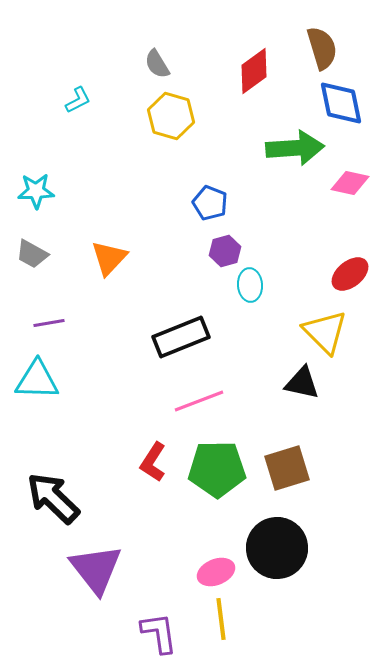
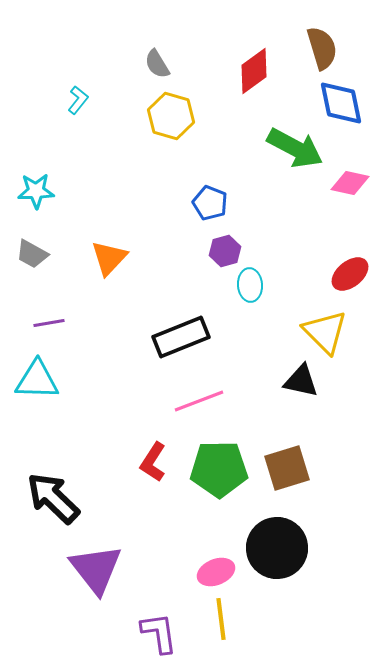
cyan L-shape: rotated 24 degrees counterclockwise
green arrow: rotated 32 degrees clockwise
black triangle: moved 1 px left, 2 px up
green pentagon: moved 2 px right
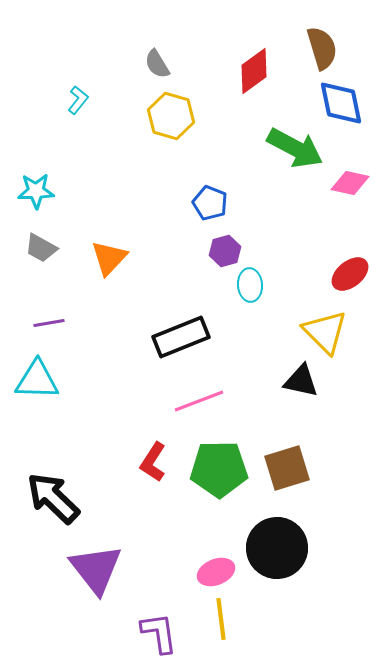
gray trapezoid: moved 9 px right, 6 px up
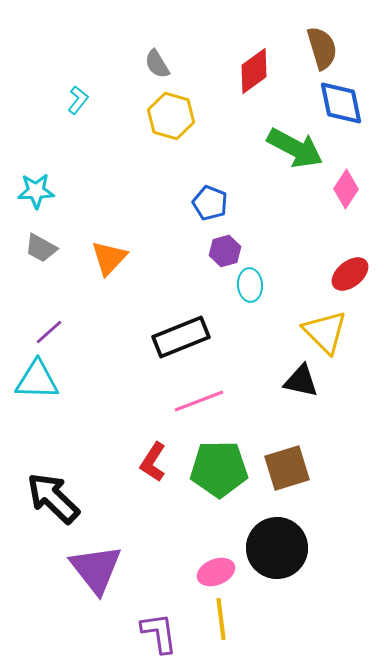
pink diamond: moved 4 px left, 6 px down; rotated 69 degrees counterclockwise
purple line: moved 9 px down; rotated 32 degrees counterclockwise
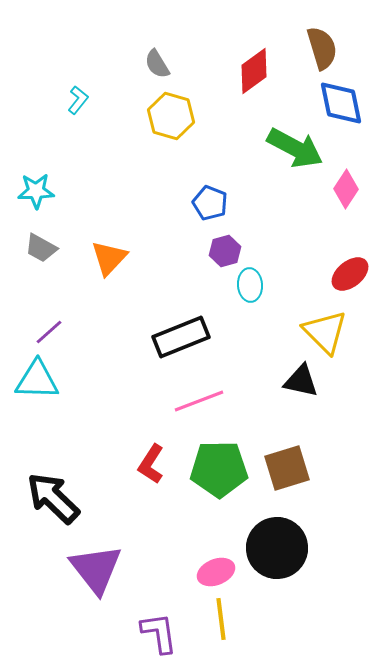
red L-shape: moved 2 px left, 2 px down
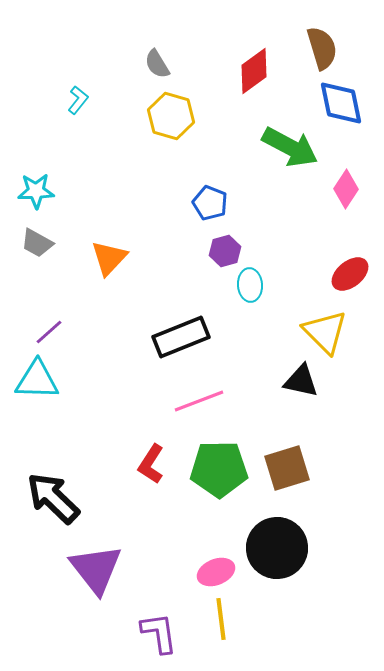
green arrow: moved 5 px left, 1 px up
gray trapezoid: moved 4 px left, 5 px up
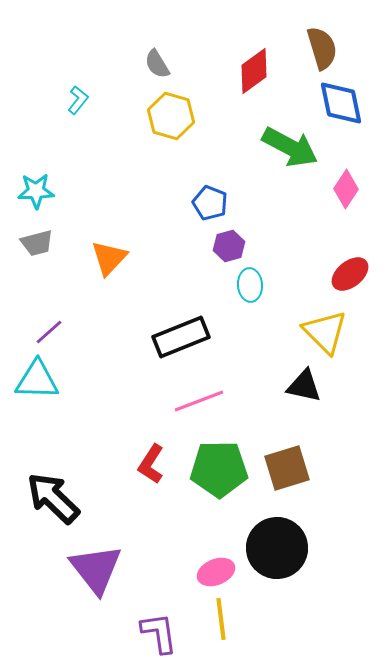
gray trapezoid: rotated 44 degrees counterclockwise
purple hexagon: moved 4 px right, 5 px up
black triangle: moved 3 px right, 5 px down
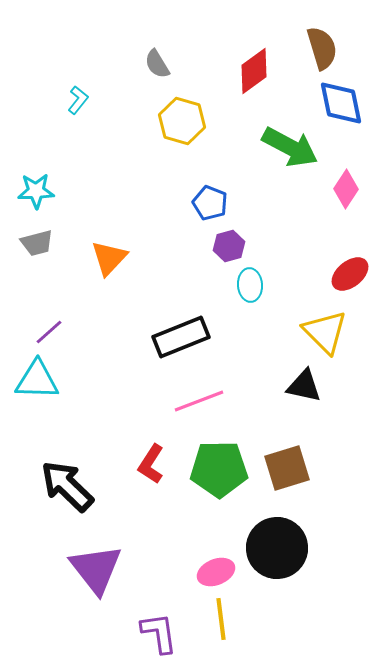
yellow hexagon: moved 11 px right, 5 px down
black arrow: moved 14 px right, 12 px up
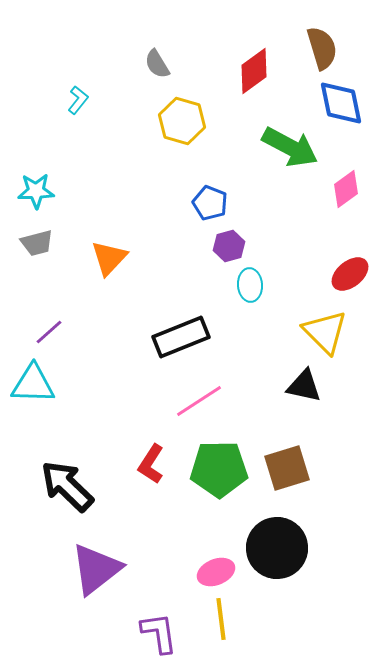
pink diamond: rotated 21 degrees clockwise
cyan triangle: moved 4 px left, 4 px down
pink line: rotated 12 degrees counterclockwise
purple triangle: rotated 30 degrees clockwise
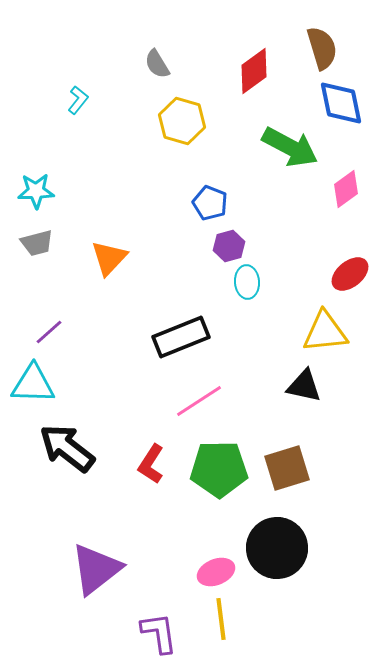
cyan ellipse: moved 3 px left, 3 px up
yellow triangle: rotated 51 degrees counterclockwise
black arrow: moved 38 px up; rotated 6 degrees counterclockwise
